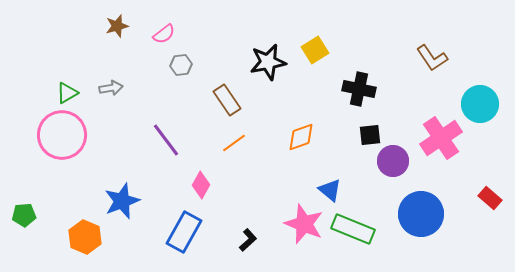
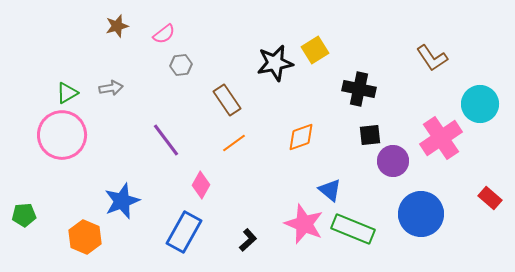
black star: moved 7 px right, 1 px down
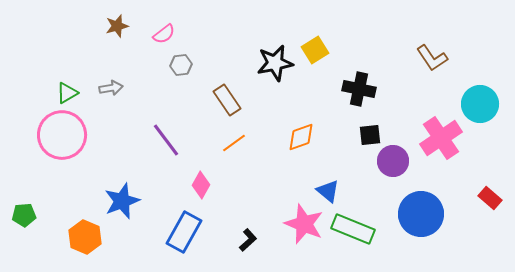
blue triangle: moved 2 px left, 1 px down
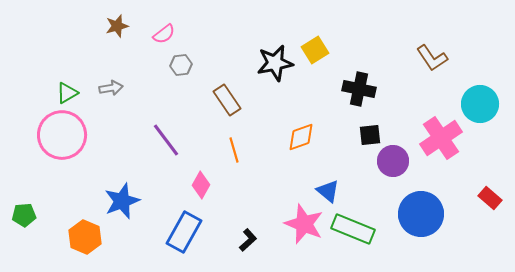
orange line: moved 7 px down; rotated 70 degrees counterclockwise
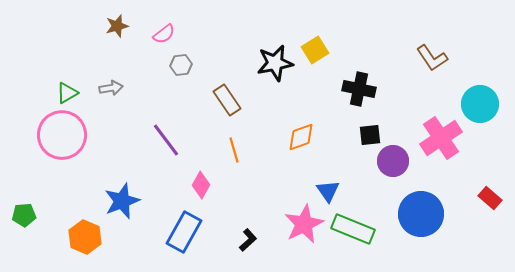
blue triangle: rotated 15 degrees clockwise
pink star: rotated 24 degrees clockwise
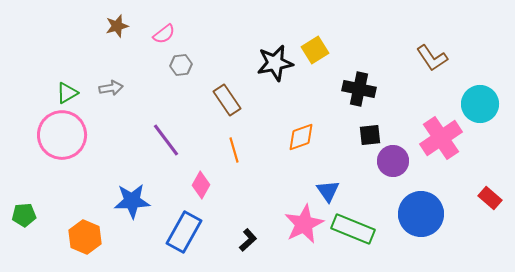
blue star: moved 10 px right; rotated 18 degrees clockwise
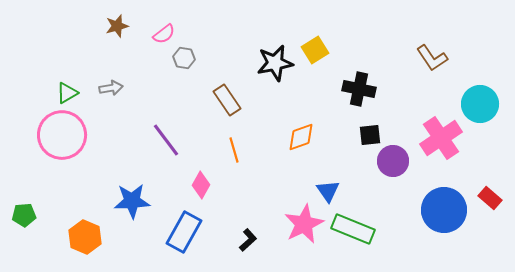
gray hexagon: moved 3 px right, 7 px up; rotated 15 degrees clockwise
blue circle: moved 23 px right, 4 px up
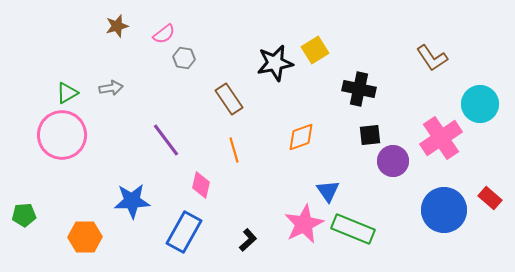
brown rectangle: moved 2 px right, 1 px up
pink diamond: rotated 16 degrees counterclockwise
orange hexagon: rotated 24 degrees counterclockwise
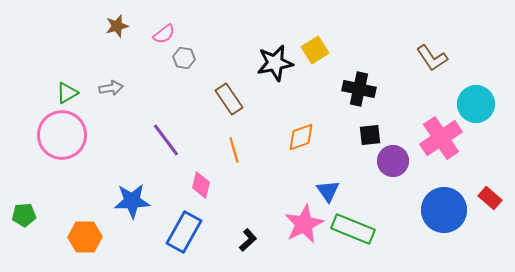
cyan circle: moved 4 px left
